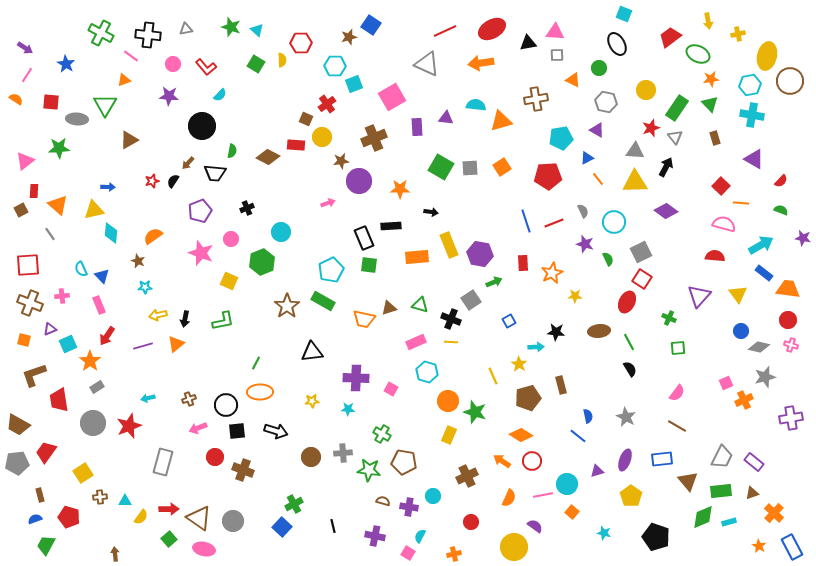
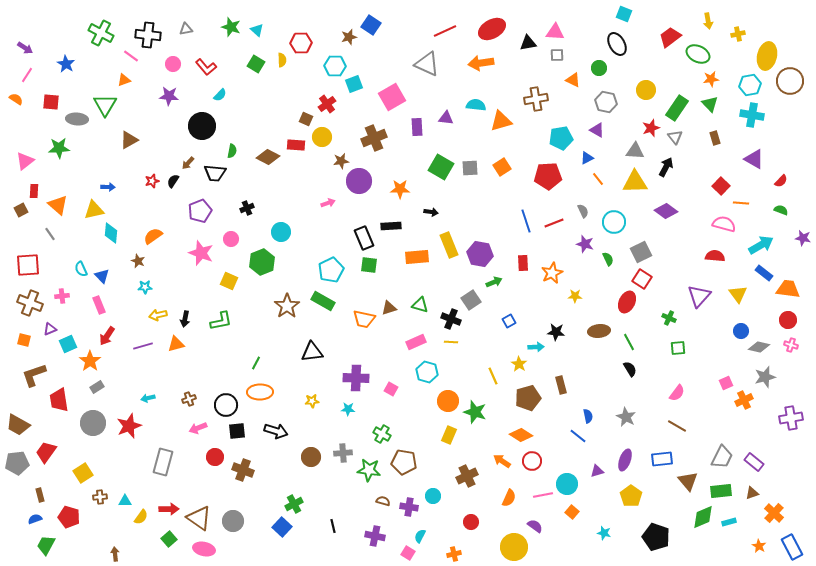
green L-shape at (223, 321): moved 2 px left
orange triangle at (176, 344): rotated 24 degrees clockwise
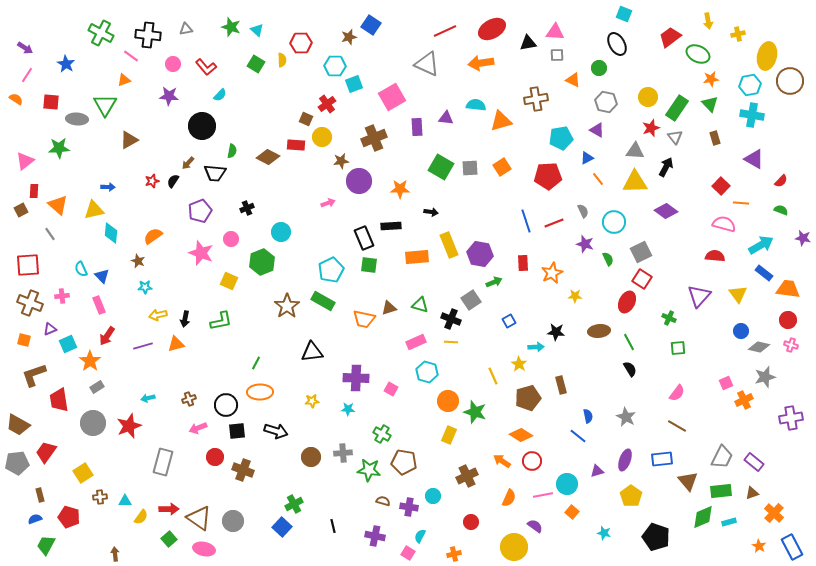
yellow circle at (646, 90): moved 2 px right, 7 px down
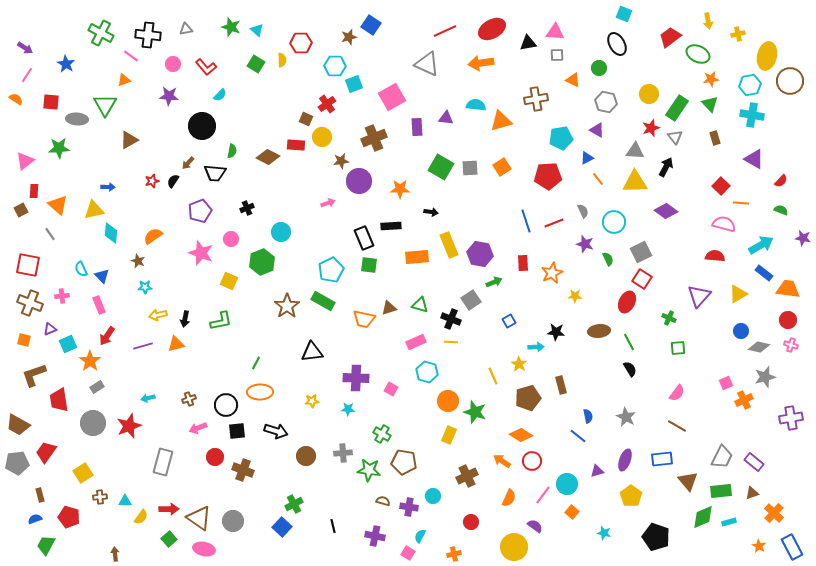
yellow circle at (648, 97): moved 1 px right, 3 px up
red square at (28, 265): rotated 15 degrees clockwise
yellow triangle at (738, 294): rotated 36 degrees clockwise
brown circle at (311, 457): moved 5 px left, 1 px up
pink line at (543, 495): rotated 42 degrees counterclockwise
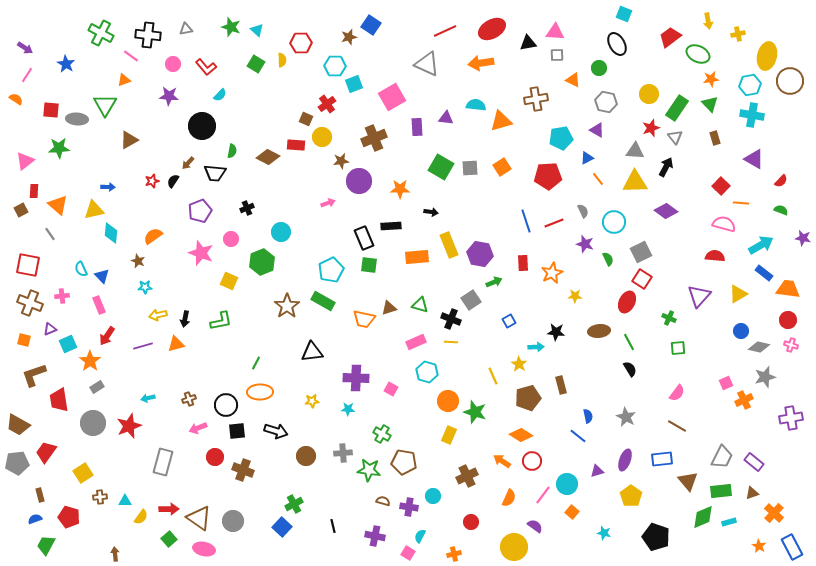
red square at (51, 102): moved 8 px down
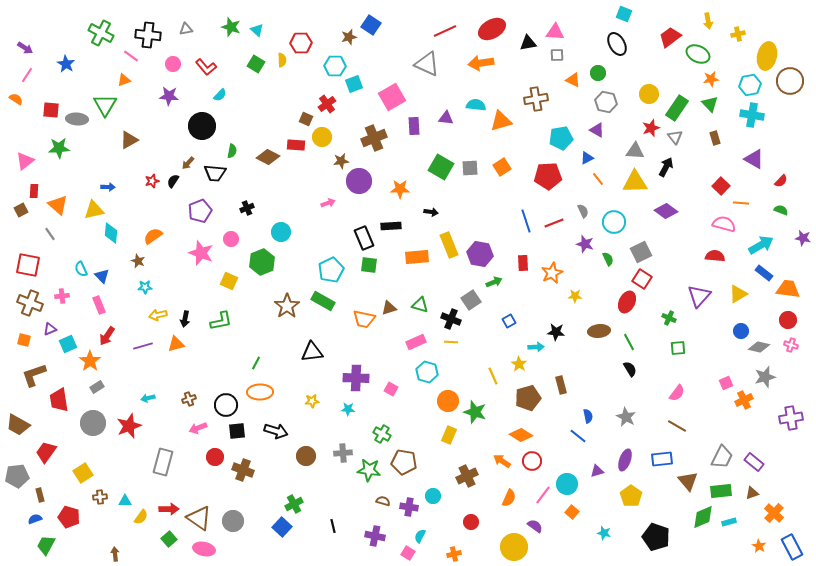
green circle at (599, 68): moved 1 px left, 5 px down
purple rectangle at (417, 127): moved 3 px left, 1 px up
gray pentagon at (17, 463): moved 13 px down
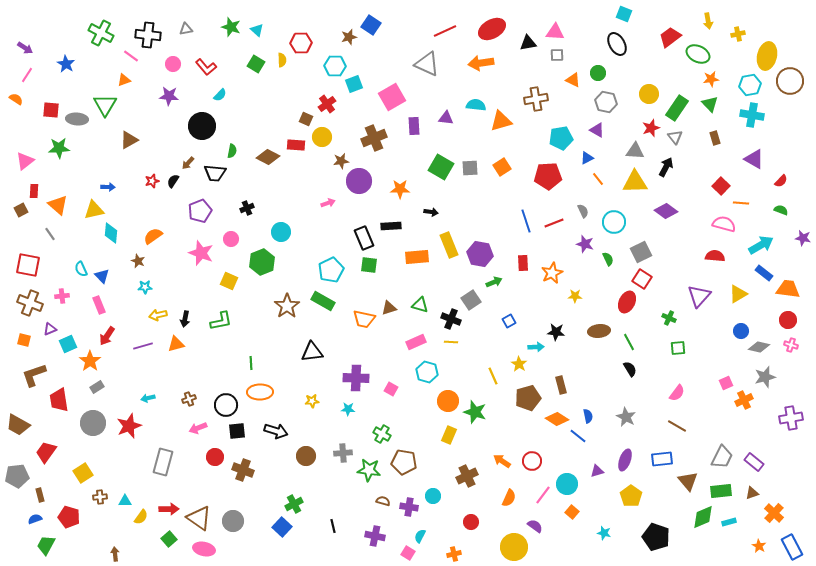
green line at (256, 363): moved 5 px left; rotated 32 degrees counterclockwise
orange diamond at (521, 435): moved 36 px right, 16 px up
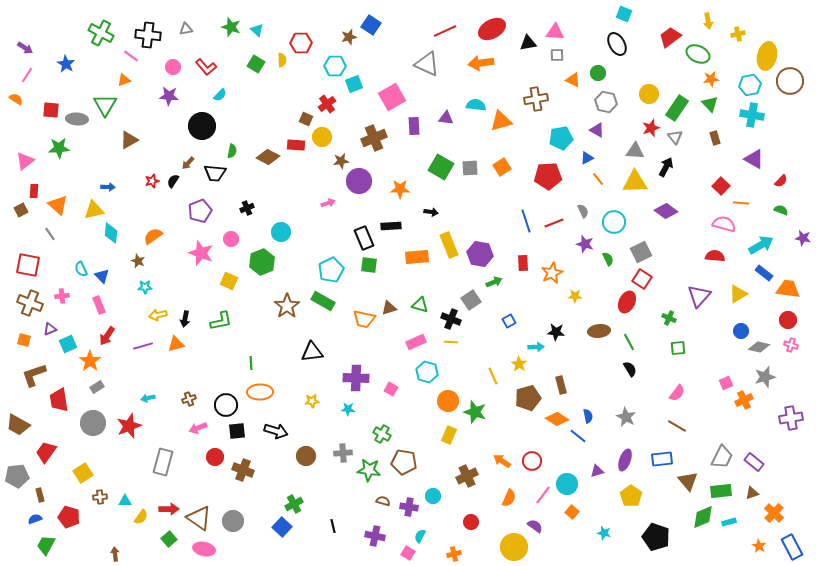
pink circle at (173, 64): moved 3 px down
